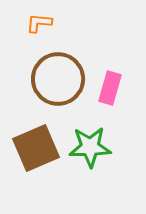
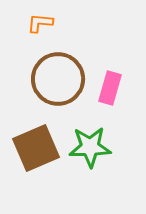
orange L-shape: moved 1 px right
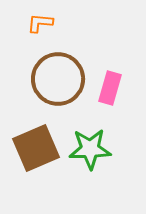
green star: moved 2 px down
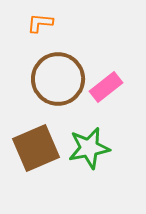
pink rectangle: moved 4 px left, 1 px up; rotated 36 degrees clockwise
green star: moved 1 px left, 1 px up; rotated 9 degrees counterclockwise
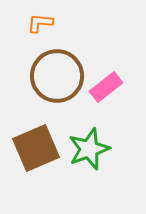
brown circle: moved 1 px left, 3 px up
green star: moved 1 px down; rotated 9 degrees counterclockwise
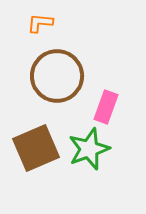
pink rectangle: moved 20 px down; rotated 32 degrees counterclockwise
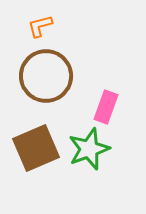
orange L-shape: moved 3 px down; rotated 20 degrees counterclockwise
brown circle: moved 11 px left
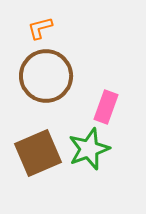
orange L-shape: moved 2 px down
brown square: moved 2 px right, 5 px down
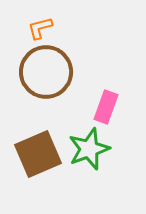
brown circle: moved 4 px up
brown square: moved 1 px down
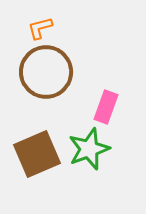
brown square: moved 1 px left
